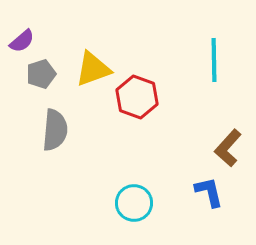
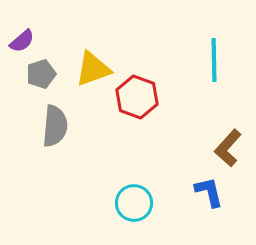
gray semicircle: moved 4 px up
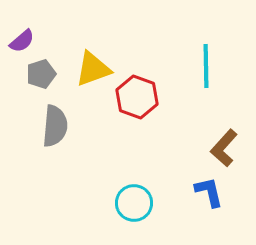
cyan line: moved 8 px left, 6 px down
brown L-shape: moved 4 px left
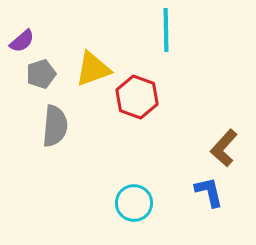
cyan line: moved 40 px left, 36 px up
